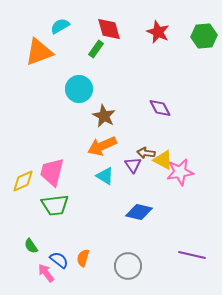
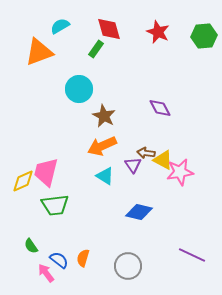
pink trapezoid: moved 6 px left
purple line: rotated 12 degrees clockwise
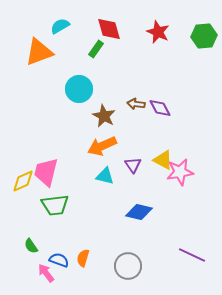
brown arrow: moved 10 px left, 49 px up
cyan triangle: rotated 18 degrees counterclockwise
blue semicircle: rotated 18 degrees counterclockwise
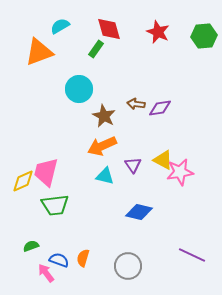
purple diamond: rotated 70 degrees counterclockwise
green semicircle: rotated 105 degrees clockwise
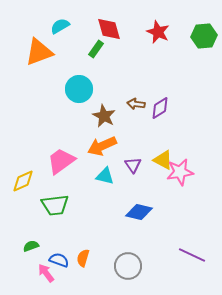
purple diamond: rotated 25 degrees counterclockwise
pink trapezoid: moved 15 px right, 11 px up; rotated 40 degrees clockwise
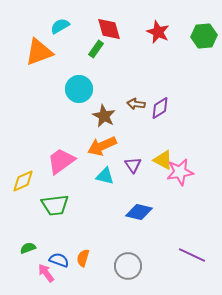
green semicircle: moved 3 px left, 2 px down
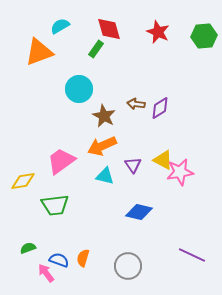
yellow diamond: rotated 15 degrees clockwise
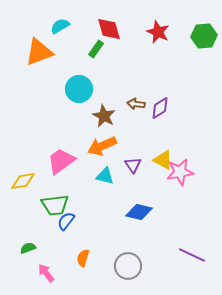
blue semicircle: moved 7 px right, 39 px up; rotated 72 degrees counterclockwise
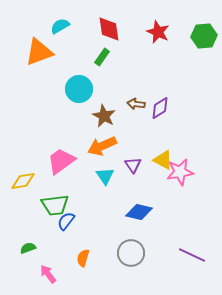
red diamond: rotated 8 degrees clockwise
green rectangle: moved 6 px right, 8 px down
cyan triangle: rotated 42 degrees clockwise
gray circle: moved 3 px right, 13 px up
pink arrow: moved 2 px right, 1 px down
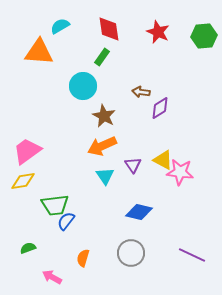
orange triangle: rotated 24 degrees clockwise
cyan circle: moved 4 px right, 3 px up
brown arrow: moved 5 px right, 12 px up
pink trapezoid: moved 34 px left, 10 px up
pink star: rotated 16 degrees clockwise
pink arrow: moved 4 px right, 3 px down; rotated 24 degrees counterclockwise
